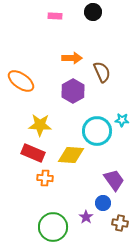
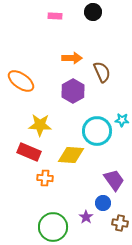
red rectangle: moved 4 px left, 1 px up
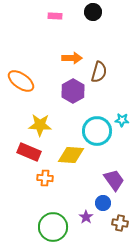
brown semicircle: moved 3 px left; rotated 40 degrees clockwise
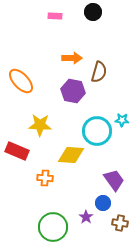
orange ellipse: rotated 12 degrees clockwise
purple hexagon: rotated 20 degrees counterclockwise
red rectangle: moved 12 px left, 1 px up
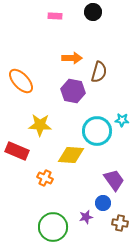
orange cross: rotated 21 degrees clockwise
purple star: rotated 24 degrees clockwise
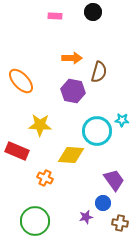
green circle: moved 18 px left, 6 px up
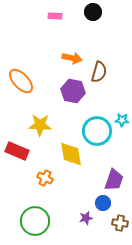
orange arrow: rotated 12 degrees clockwise
yellow diamond: moved 1 px up; rotated 76 degrees clockwise
purple trapezoid: rotated 55 degrees clockwise
purple star: moved 1 px down
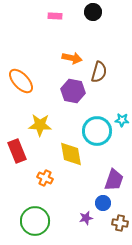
red rectangle: rotated 45 degrees clockwise
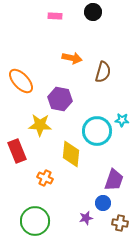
brown semicircle: moved 4 px right
purple hexagon: moved 13 px left, 8 px down
yellow diamond: rotated 16 degrees clockwise
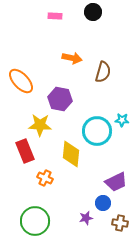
red rectangle: moved 8 px right
purple trapezoid: moved 2 px right, 2 px down; rotated 45 degrees clockwise
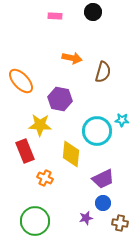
purple trapezoid: moved 13 px left, 3 px up
